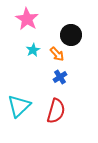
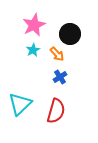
pink star: moved 7 px right, 6 px down; rotated 15 degrees clockwise
black circle: moved 1 px left, 1 px up
cyan triangle: moved 1 px right, 2 px up
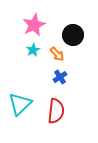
black circle: moved 3 px right, 1 px down
red semicircle: rotated 10 degrees counterclockwise
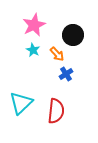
cyan star: rotated 16 degrees counterclockwise
blue cross: moved 6 px right, 3 px up
cyan triangle: moved 1 px right, 1 px up
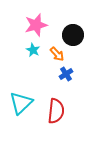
pink star: moved 2 px right; rotated 10 degrees clockwise
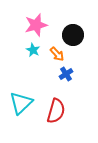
red semicircle: rotated 10 degrees clockwise
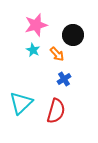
blue cross: moved 2 px left, 5 px down
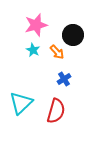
orange arrow: moved 2 px up
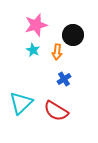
orange arrow: rotated 49 degrees clockwise
red semicircle: rotated 105 degrees clockwise
